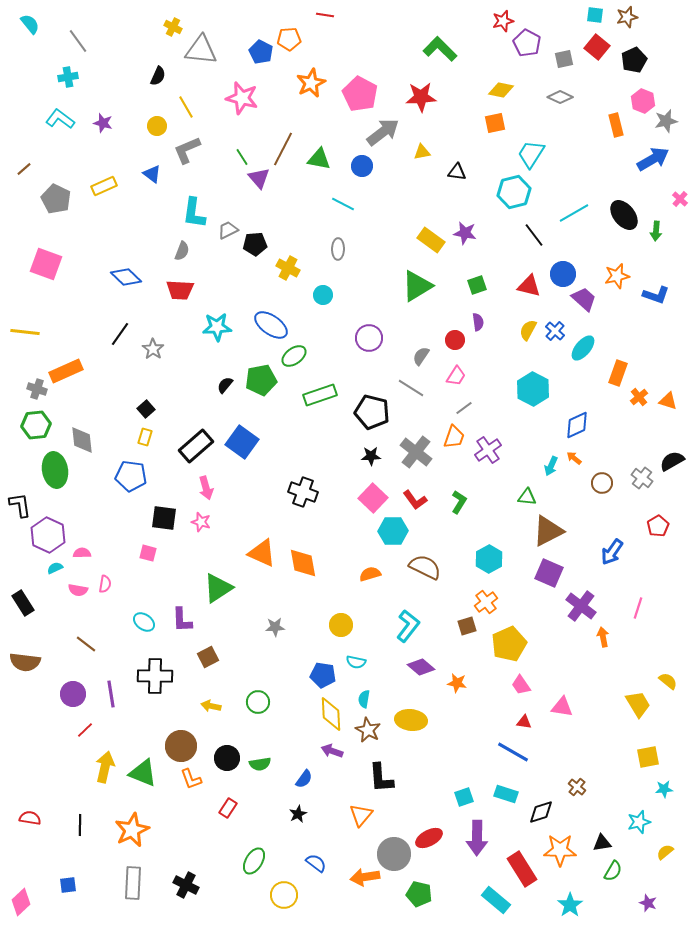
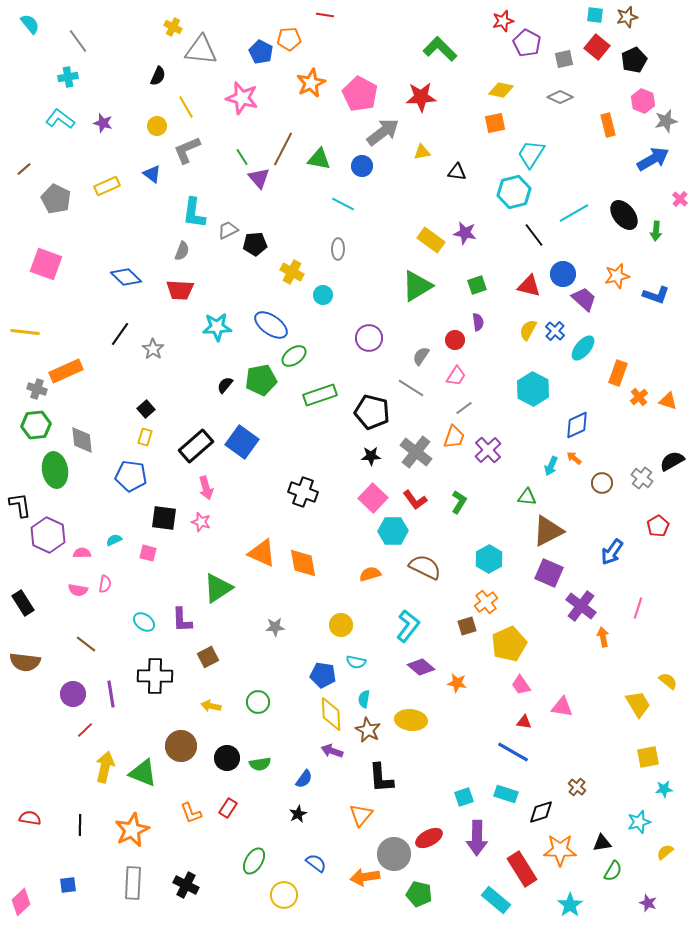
orange rectangle at (616, 125): moved 8 px left
yellow rectangle at (104, 186): moved 3 px right
yellow cross at (288, 268): moved 4 px right, 4 px down
purple cross at (488, 450): rotated 8 degrees counterclockwise
cyan semicircle at (55, 568): moved 59 px right, 28 px up
orange L-shape at (191, 779): moved 34 px down
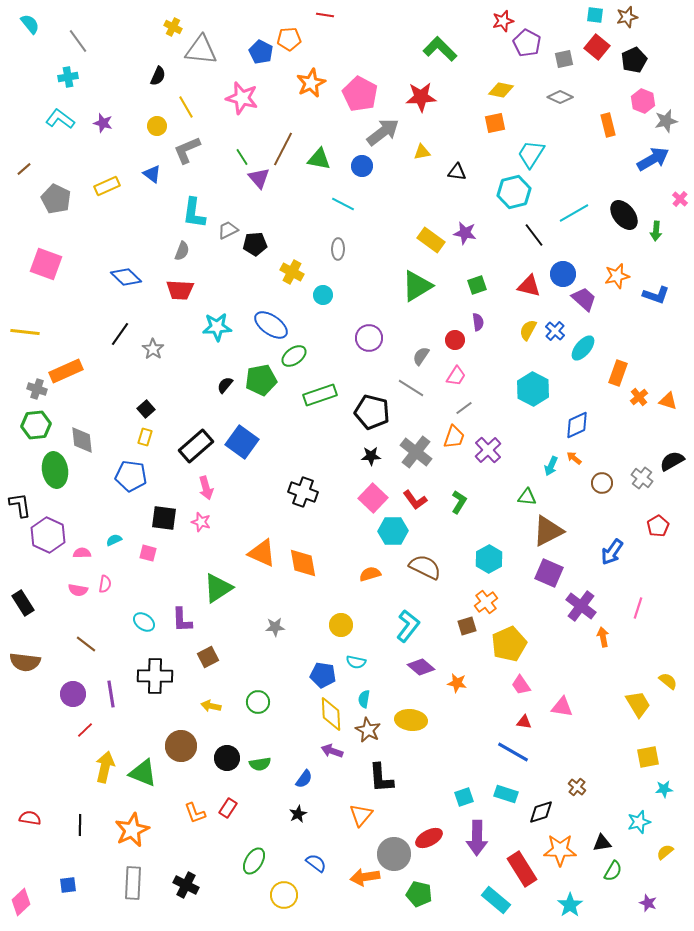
orange L-shape at (191, 813): moved 4 px right
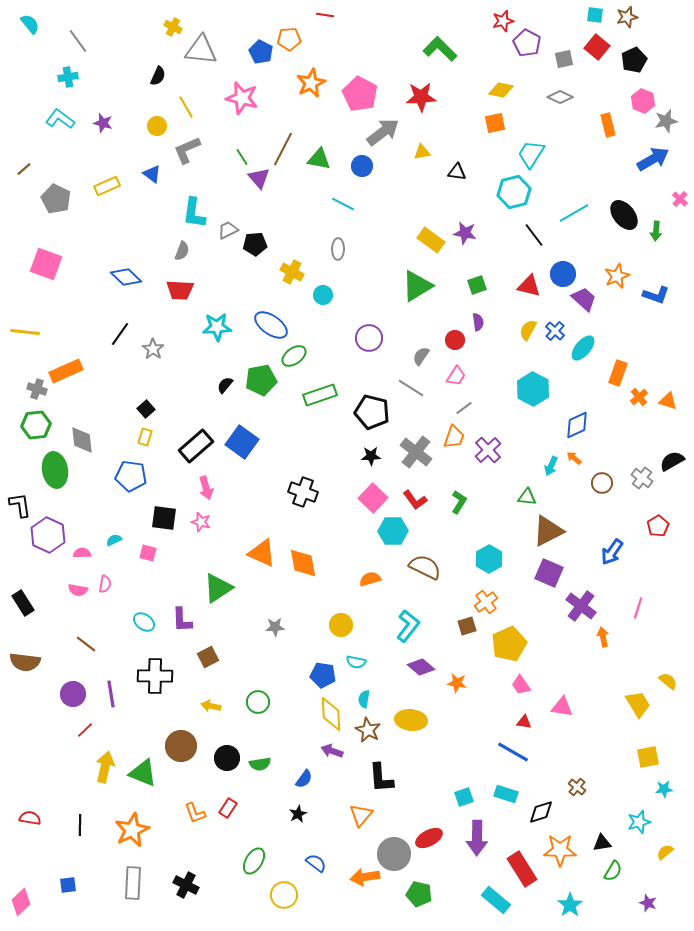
orange star at (617, 276): rotated 10 degrees counterclockwise
orange semicircle at (370, 574): moved 5 px down
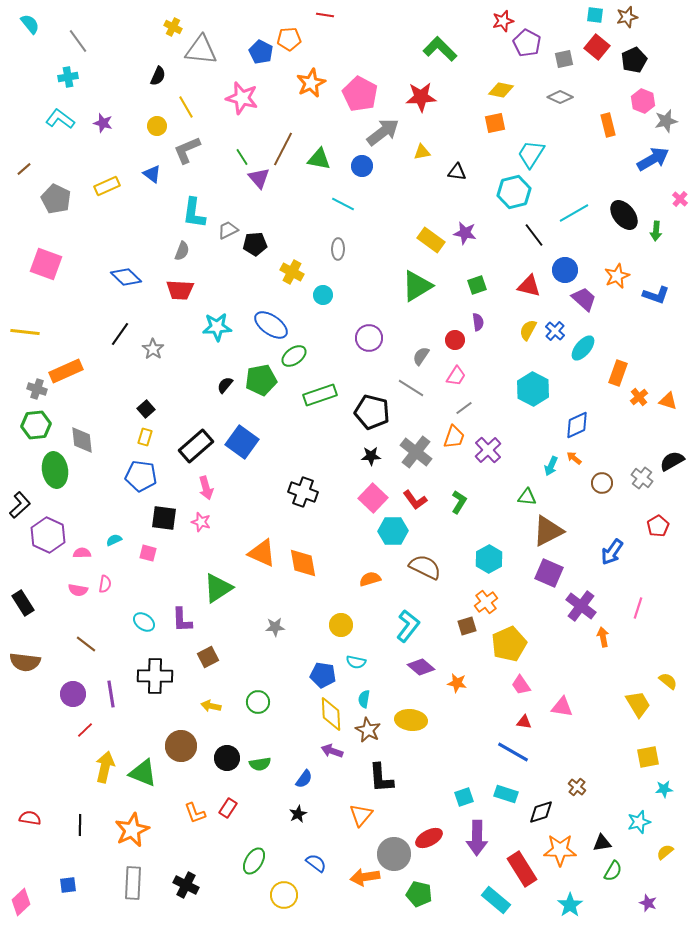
blue circle at (563, 274): moved 2 px right, 4 px up
blue pentagon at (131, 476): moved 10 px right
black L-shape at (20, 505): rotated 56 degrees clockwise
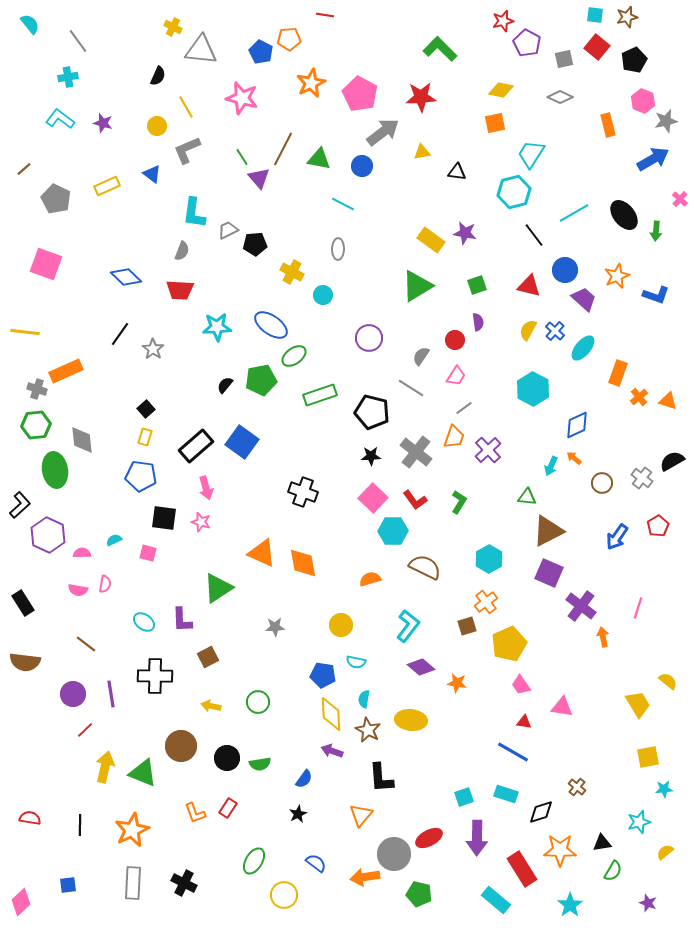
blue arrow at (612, 552): moved 5 px right, 15 px up
black cross at (186, 885): moved 2 px left, 2 px up
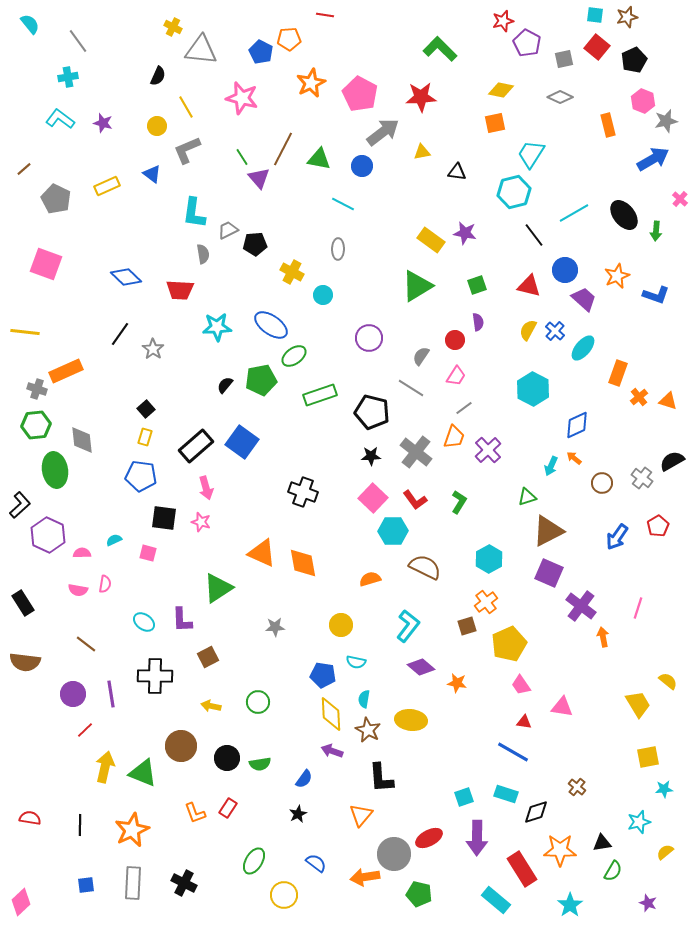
gray semicircle at (182, 251): moved 21 px right, 3 px down; rotated 30 degrees counterclockwise
green triangle at (527, 497): rotated 24 degrees counterclockwise
black diamond at (541, 812): moved 5 px left
blue square at (68, 885): moved 18 px right
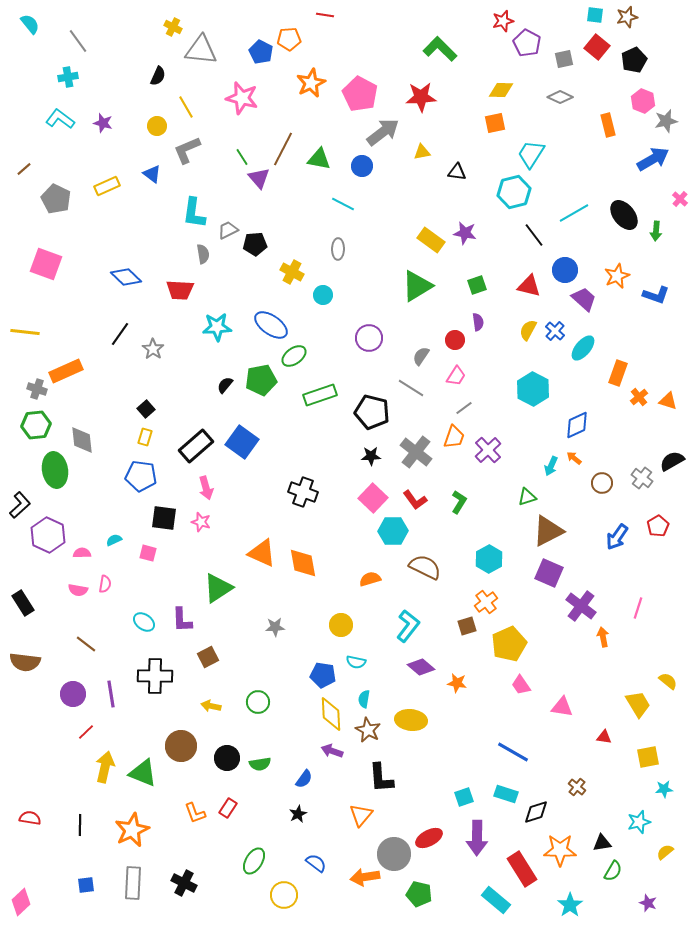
yellow diamond at (501, 90): rotated 10 degrees counterclockwise
red triangle at (524, 722): moved 80 px right, 15 px down
red line at (85, 730): moved 1 px right, 2 px down
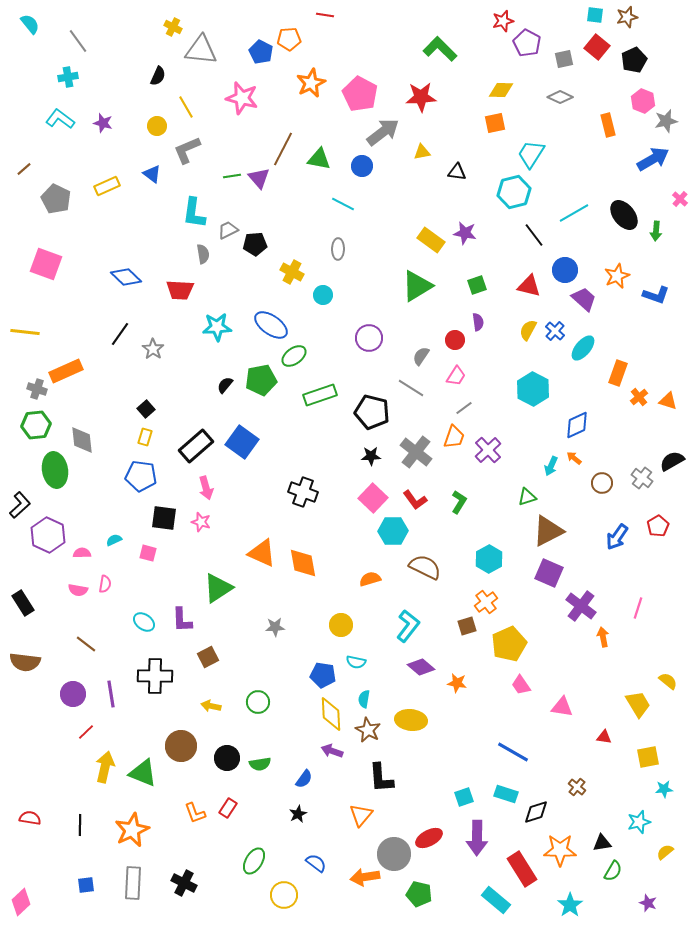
green line at (242, 157): moved 10 px left, 19 px down; rotated 66 degrees counterclockwise
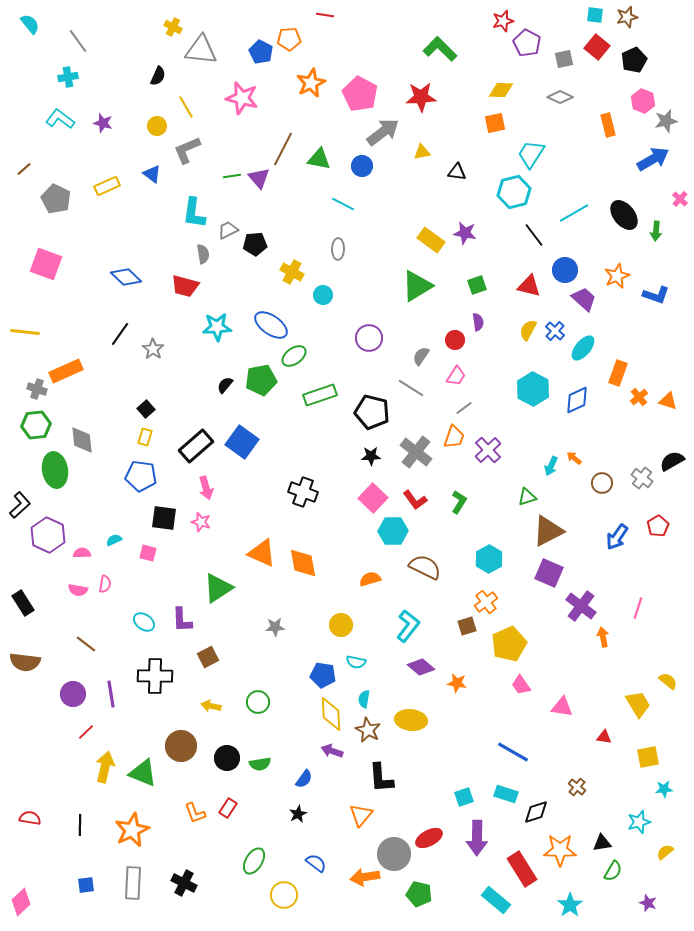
red trapezoid at (180, 290): moved 5 px right, 4 px up; rotated 12 degrees clockwise
blue diamond at (577, 425): moved 25 px up
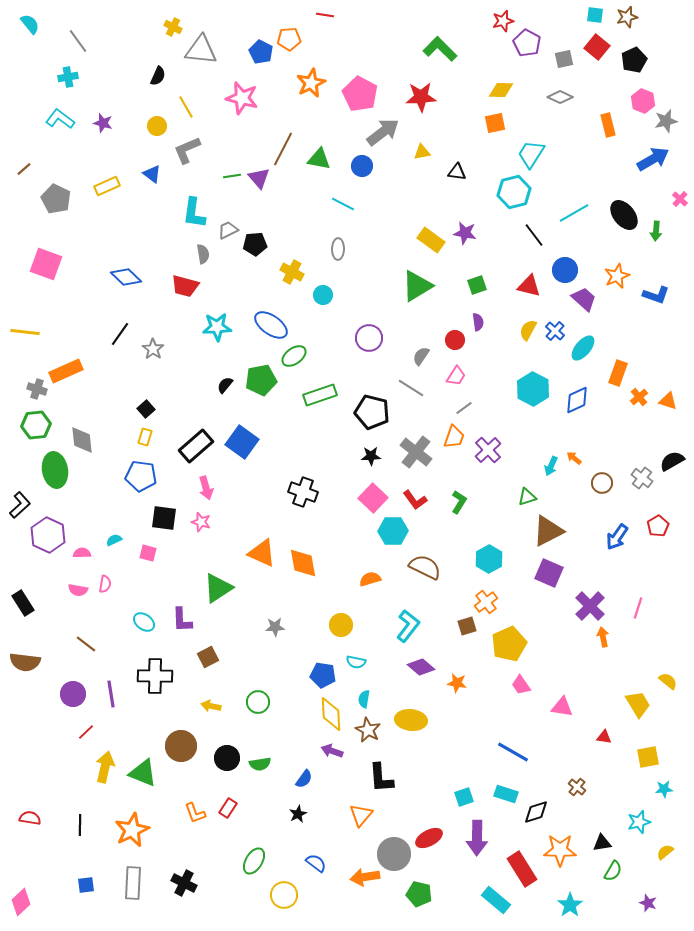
purple cross at (581, 606): moved 9 px right; rotated 8 degrees clockwise
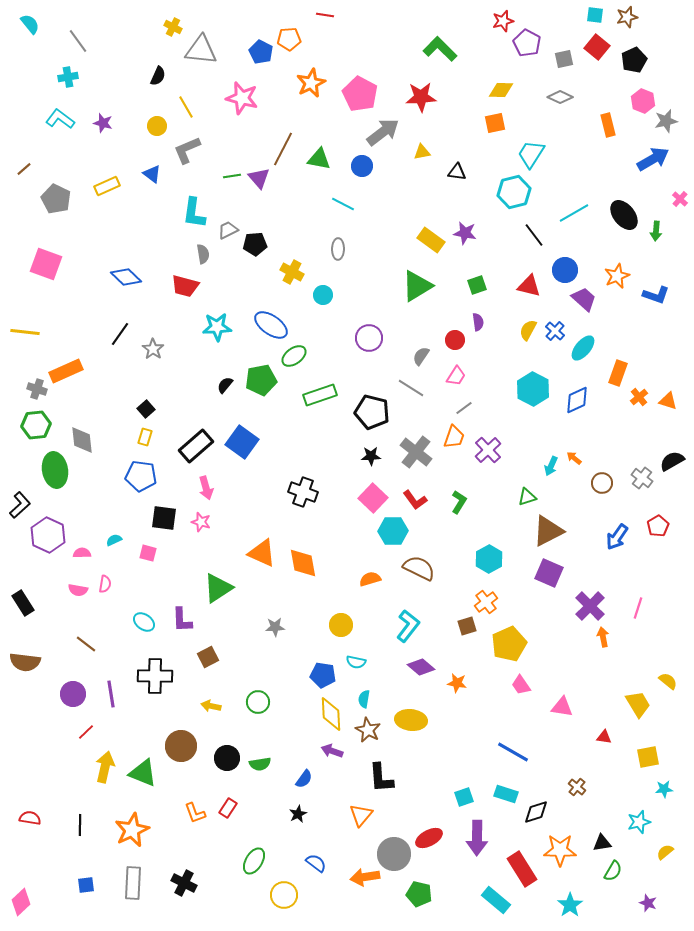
brown semicircle at (425, 567): moved 6 px left, 1 px down
